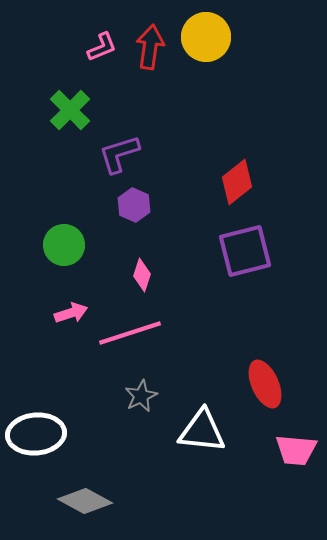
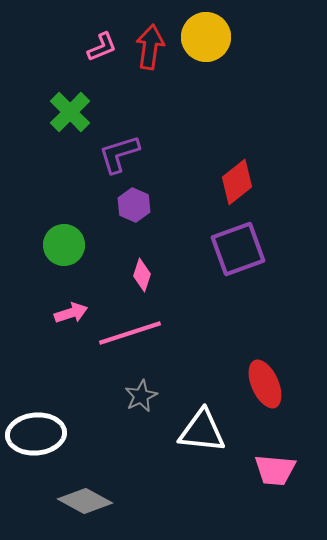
green cross: moved 2 px down
purple square: moved 7 px left, 2 px up; rotated 6 degrees counterclockwise
pink trapezoid: moved 21 px left, 20 px down
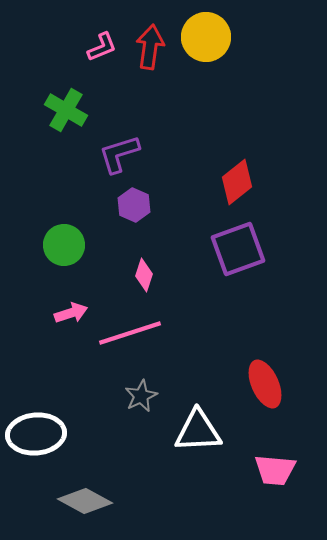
green cross: moved 4 px left, 2 px up; rotated 15 degrees counterclockwise
pink diamond: moved 2 px right
white triangle: moved 4 px left; rotated 9 degrees counterclockwise
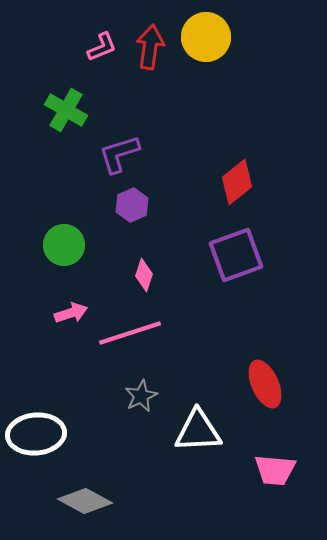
purple hexagon: moved 2 px left; rotated 12 degrees clockwise
purple square: moved 2 px left, 6 px down
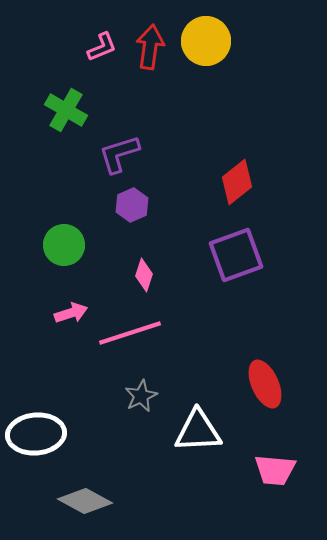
yellow circle: moved 4 px down
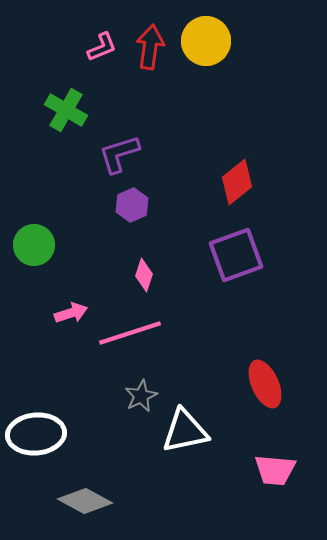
green circle: moved 30 px left
white triangle: moved 13 px left; rotated 9 degrees counterclockwise
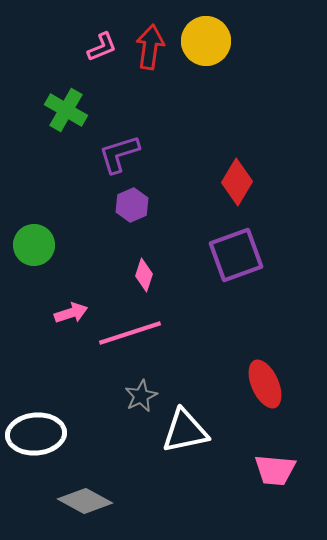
red diamond: rotated 21 degrees counterclockwise
